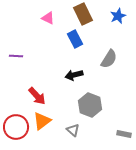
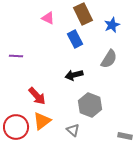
blue star: moved 6 px left, 9 px down
gray rectangle: moved 1 px right, 2 px down
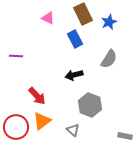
blue star: moved 3 px left, 3 px up
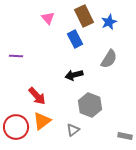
brown rectangle: moved 1 px right, 2 px down
pink triangle: rotated 24 degrees clockwise
gray triangle: rotated 40 degrees clockwise
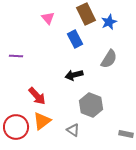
brown rectangle: moved 2 px right, 2 px up
gray hexagon: moved 1 px right
gray triangle: rotated 48 degrees counterclockwise
gray rectangle: moved 1 px right, 2 px up
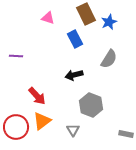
pink triangle: rotated 32 degrees counterclockwise
gray triangle: rotated 24 degrees clockwise
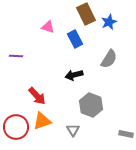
pink triangle: moved 9 px down
orange triangle: rotated 18 degrees clockwise
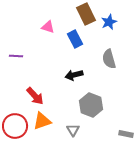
gray semicircle: rotated 132 degrees clockwise
red arrow: moved 2 px left
red circle: moved 1 px left, 1 px up
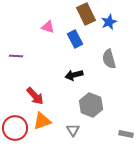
red circle: moved 2 px down
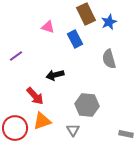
purple line: rotated 40 degrees counterclockwise
black arrow: moved 19 px left
gray hexagon: moved 4 px left; rotated 15 degrees counterclockwise
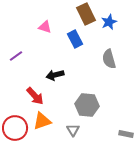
pink triangle: moved 3 px left
